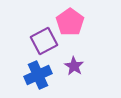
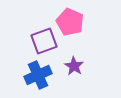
pink pentagon: rotated 12 degrees counterclockwise
purple square: rotated 8 degrees clockwise
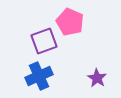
purple star: moved 23 px right, 12 px down
blue cross: moved 1 px right, 1 px down
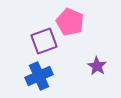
purple star: moved 12 px up
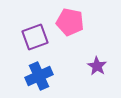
pink pentagon: rotated 12 degrees counterclockwise
purple square: moved 9 px left, 4 px up
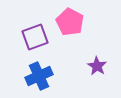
pink pentagon: rotated 16 degrees clockwise
